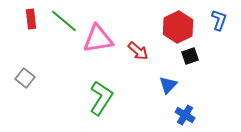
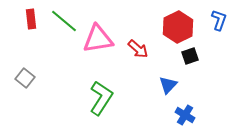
red arrow: moved 2 px up
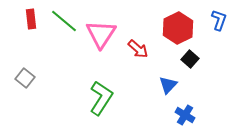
red hexagon: moved 1 px down
pink triangle: moved 3 px right, 5 px up; rotated 48 degrees counterclockwise
black square: moved 3 px down; rotated 30 degrees counterclockwise
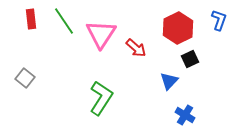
green line: rotated 16 degrees clockwise
red arrow: moved 2 px left, 1 px up
black square: rotated 24 degrees clockwise
blue triangle: moved 1 px right, 4 px up
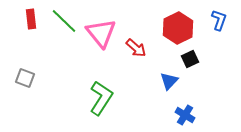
green line: rotated 12 degrees counterclockwise
pink triangle: moved 1 px up; rotated 12 degrees counterclockwise
gray square: rotated 18 degrees counterclockwise
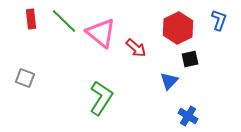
pink triangle: rotated 12 degrees counterclockwise
black square: rotated 12 degrees clockwise
blue cross: moved 3 px right, 1 px down
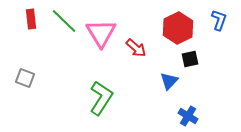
pink triangle: rotated 20 degrees clockwise
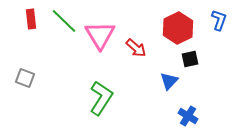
pink triangle: moved 1 px left, 2 px down
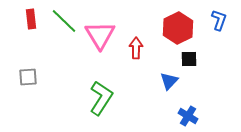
red arrow: rotated 130 degrees counterclockwise
black square: moved 1 px left; rotated 12 degrees clockwise
gray square: moved 3 px right, 1 px up; rotated 24 degrees counterclockwise
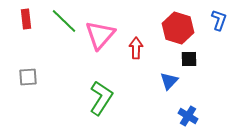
red rectangle: moved 5 px left
red hexagon: rotated 16 degrees counterclockwise
pink triangle: rotated 12 degrees clockwise
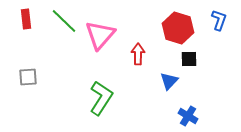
red arrow: moved 2 px right, 6 px down
